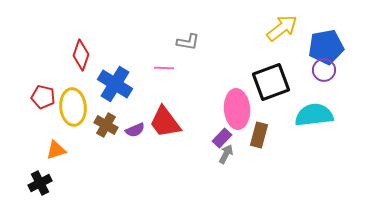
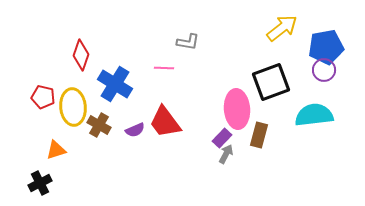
brown cross: moved 7 px left
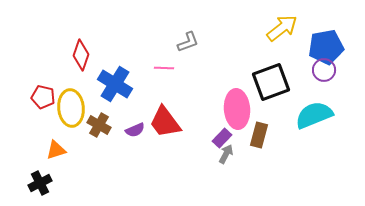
gray L-shape: rotated 30 degrees counterclockwise
yellow ellipse: moved 2 px left, 1 px down
cyan semicircle: rotated 15 degrees counterclockwise
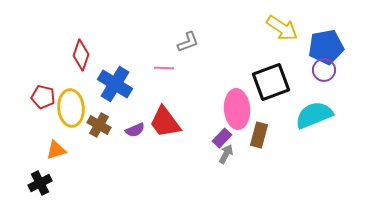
yellow arrow: rotated 72 degrees clockwise
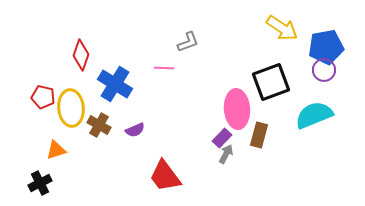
red trapezoid: moved 54 px down
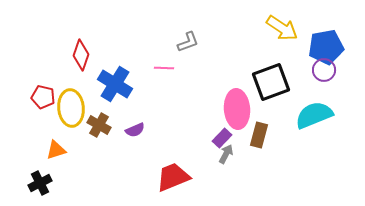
red trapezoid: moved 8 px right, 1 px down; rotated 105 degrees clockwise
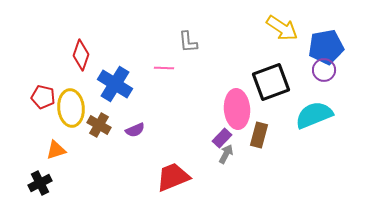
gray L-shape: rotated 105 degrees clockwise
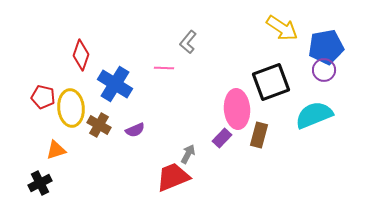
gray L-shape: rotated 45 degrees clockwise
gray arrow: moved 38 px left
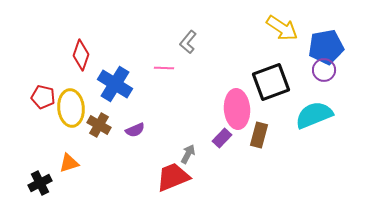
orange triangle: moved 13 px right, 13 px down
